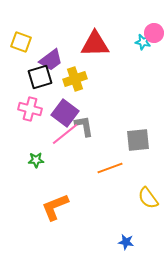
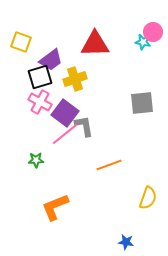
pink circle: moved 1 px left, 1 px up
pink cross: moved 10 px right, 7 px up; rotated 15 degrees clockwise
gray square: moved 4 px right, 37 px up
orange line: moved 1 px left, 3 px up
yellow semicircle: rotated 125 degrees counterclockwise
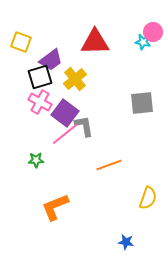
red triangle: moved 2 px up
yellow cross: rotated 20 degrees counterclockwise
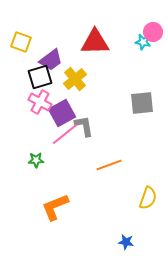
purple square: moved 3 px left; rotated 24 degrees clockwise
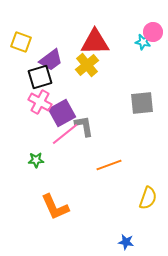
yellow cross: moved 12 px right, 14 px up
orange L-shape: rotated 92 degrees counterclockwise
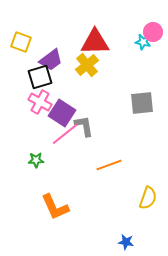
purple square: rotated 28 degrees counterclockwise
